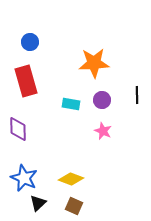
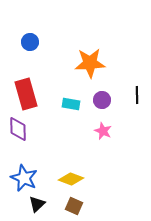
orange star: moved 4 px left
red rectangle: moved 13 px down
black triangle: moved 1 px left, 1 px down
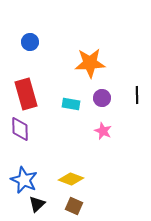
purple circle: moved 2 px up
purple diamond: moved 2 px right
blue star: moved 2 px down
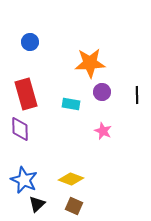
purple circle: moved 6 px up
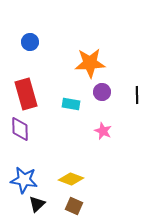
blue star: rotated 16 degrees counterclockwise
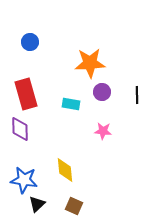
pink star: rotated 18 degrees counterclockwise
yellow diamond: moved 6 px left, 9 px up; rotated 65 degrees clockwise
